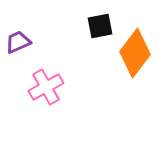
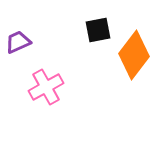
black square: moved 2 px left, 4 px down
orange diamond: moved 1 px left, 2 px down
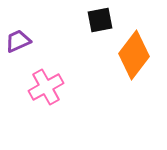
black square: moved 2 px right, 10 px up
purple trapezoid: moved 1 px up
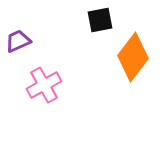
orange diamond: moved 1 px left, 2 px down
pink cross: moved 2 px left, 2 px up
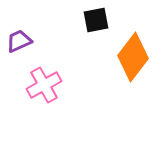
black square: moved 4 px left
purple trapezoid: moved 1 px right
